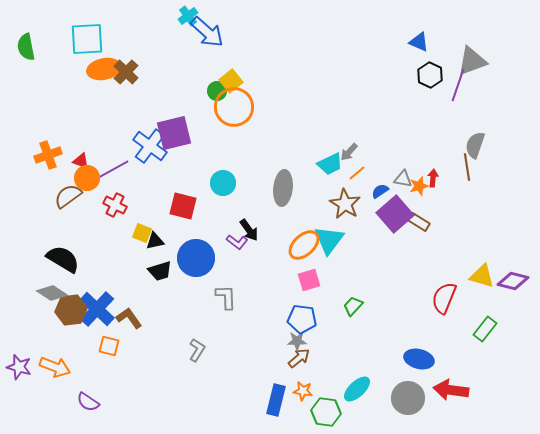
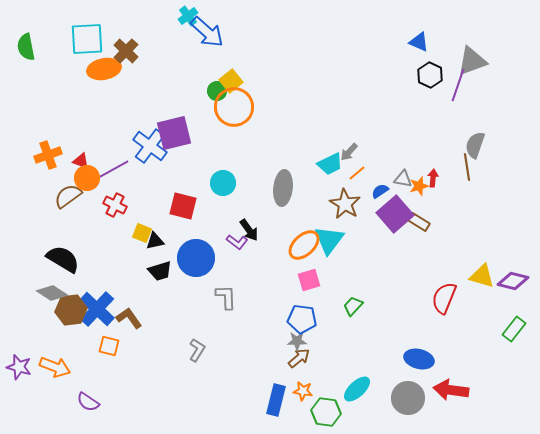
brown cross at (126, 72): moved 21 px up
green rectangle at (485, 329): moved 29 px right
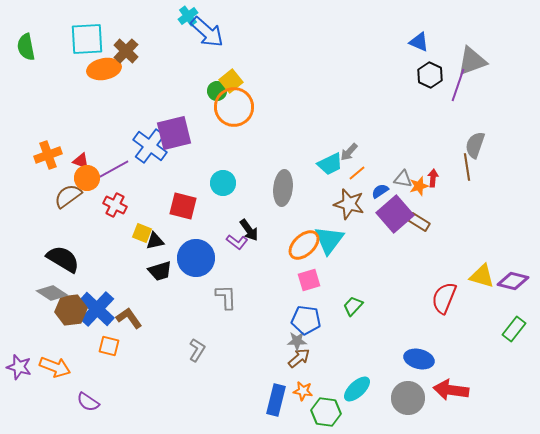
brown star at (345, 204): moved 4 px right; rotated 16 degrees counterclockwise
blue pentagon at (302, 319): moved 4 px right, 1 px down
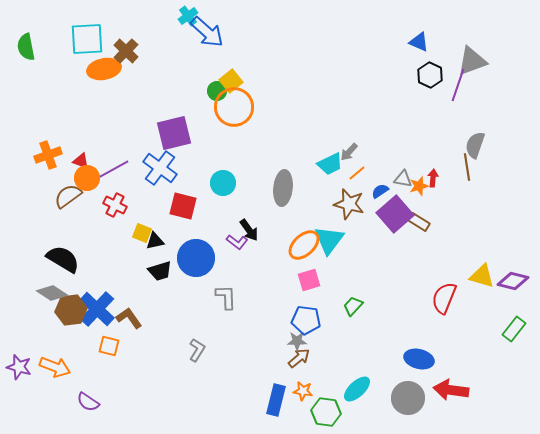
blue cross at (150, 146): moved 10 px right, 22 px down
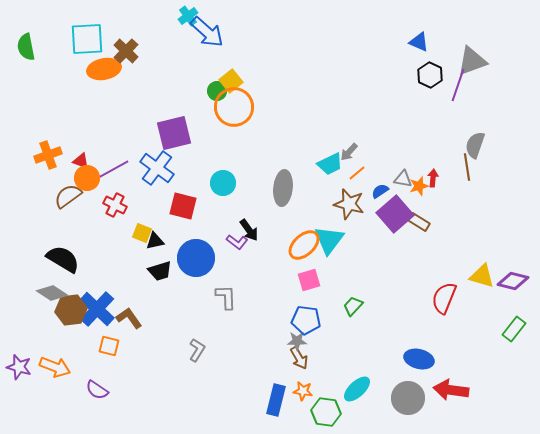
blue cross at (160, 168): moved 3 px left
brown arrow at (299, 358): rotated 100 degrees clockwise
purple semicircle at (88, 402): moved 9 px right, 12 px up
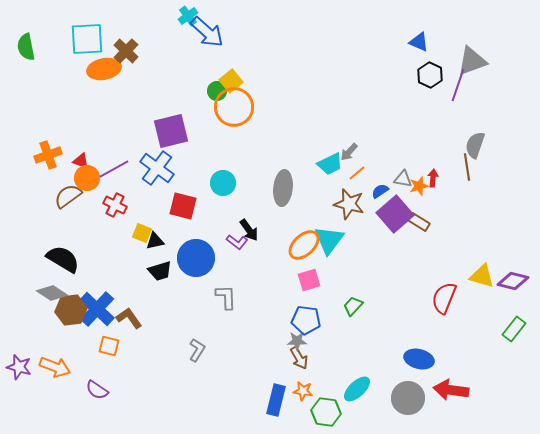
purple square at (174, 133): moved 3 px left, 2 px up
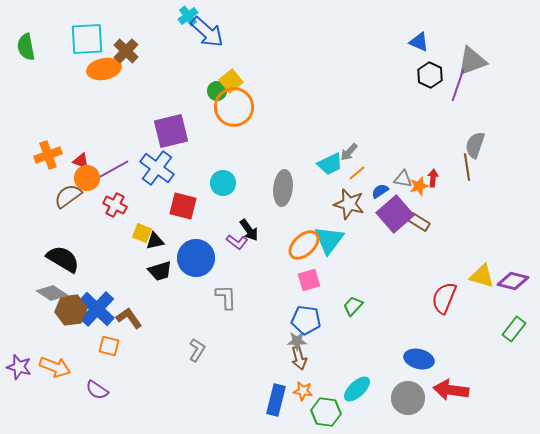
brown arrow at (299, 358): rotated 15 degrees clockwise
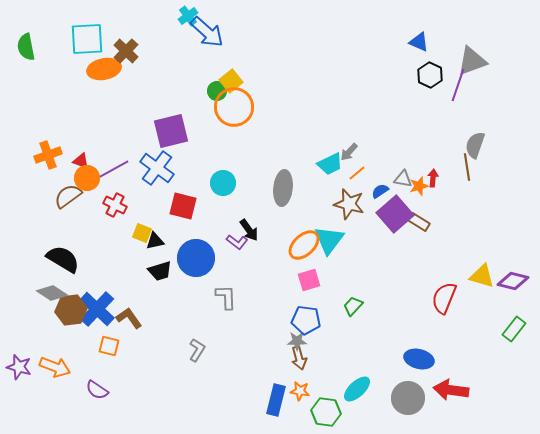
orange star at (303, 391): moved 3 px left
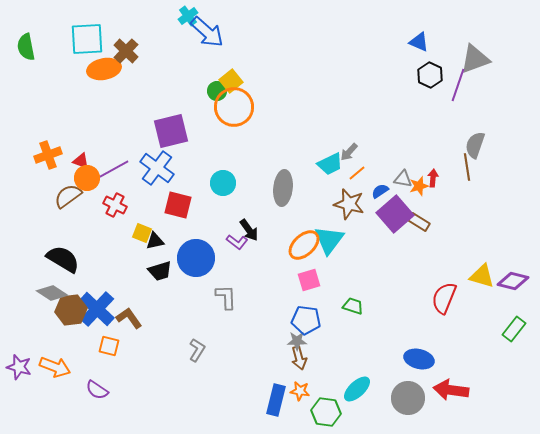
gray triangle at (472, 61): moved 3 px right, 2 px up
red square at (183, 206): moved 5 px left, 1 px up
green trapezoid at (353, 306): rotated 65 degrees clockwise
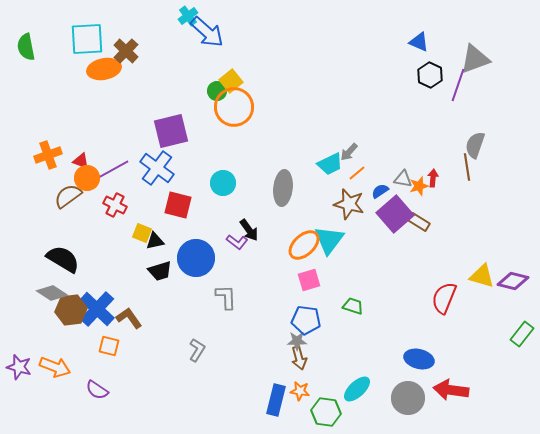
green rectangle at (514, 329): moved 8 px right, 5 px down
